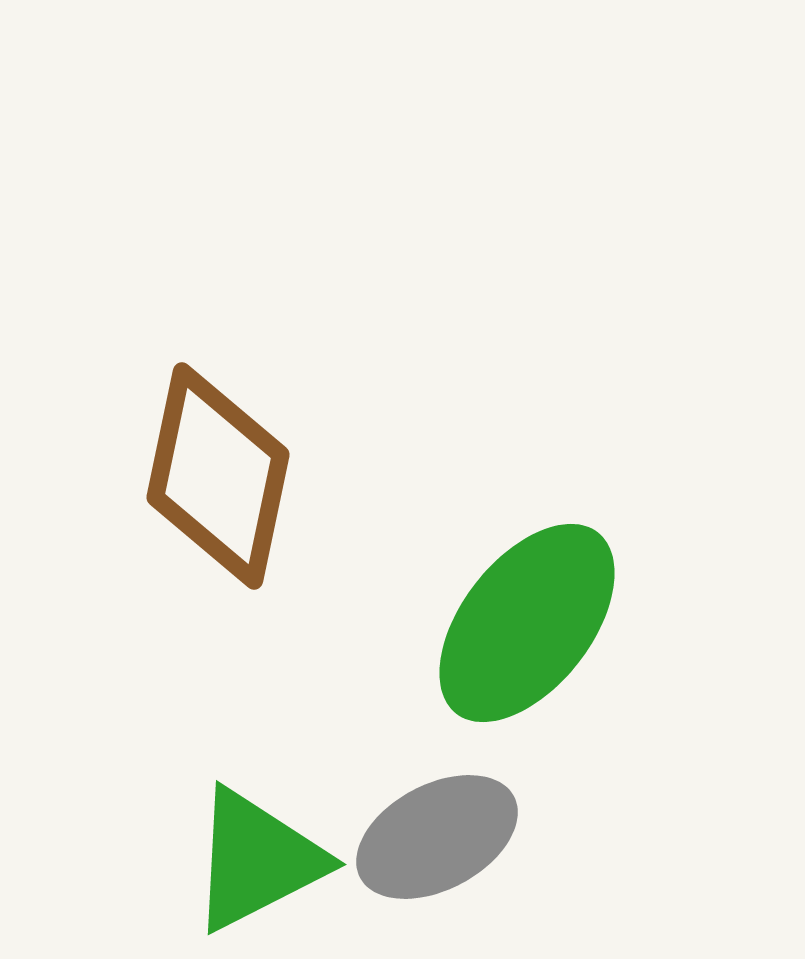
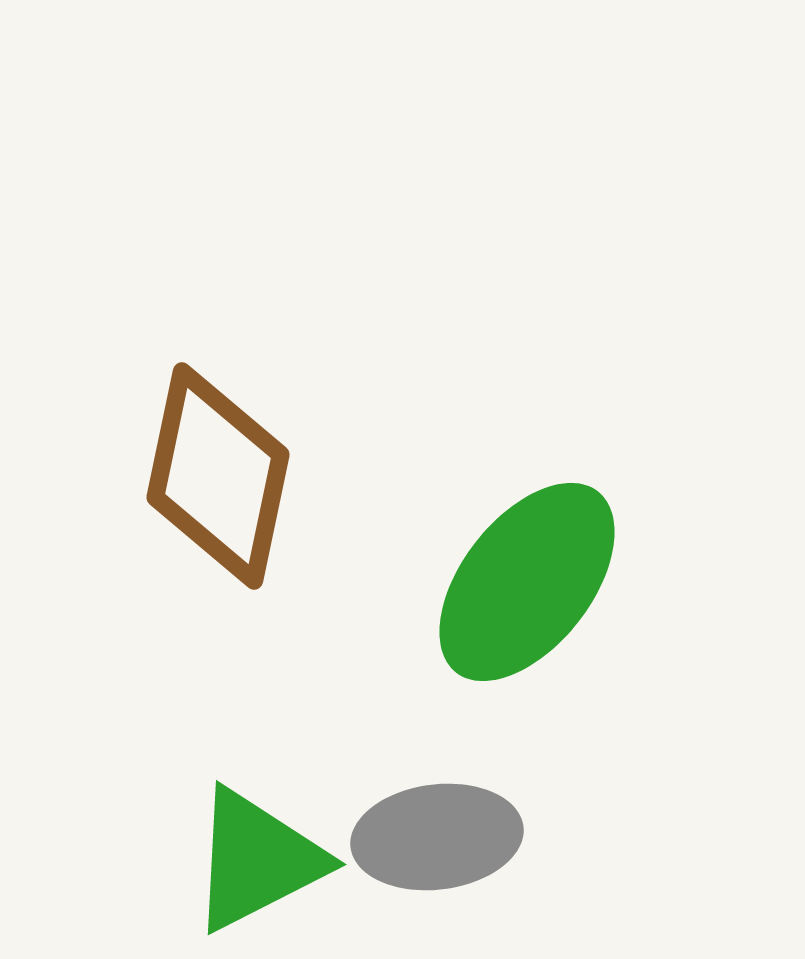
green ellipse: moved 41 px up
gray ellipse: rotated 21 degrees clockwise
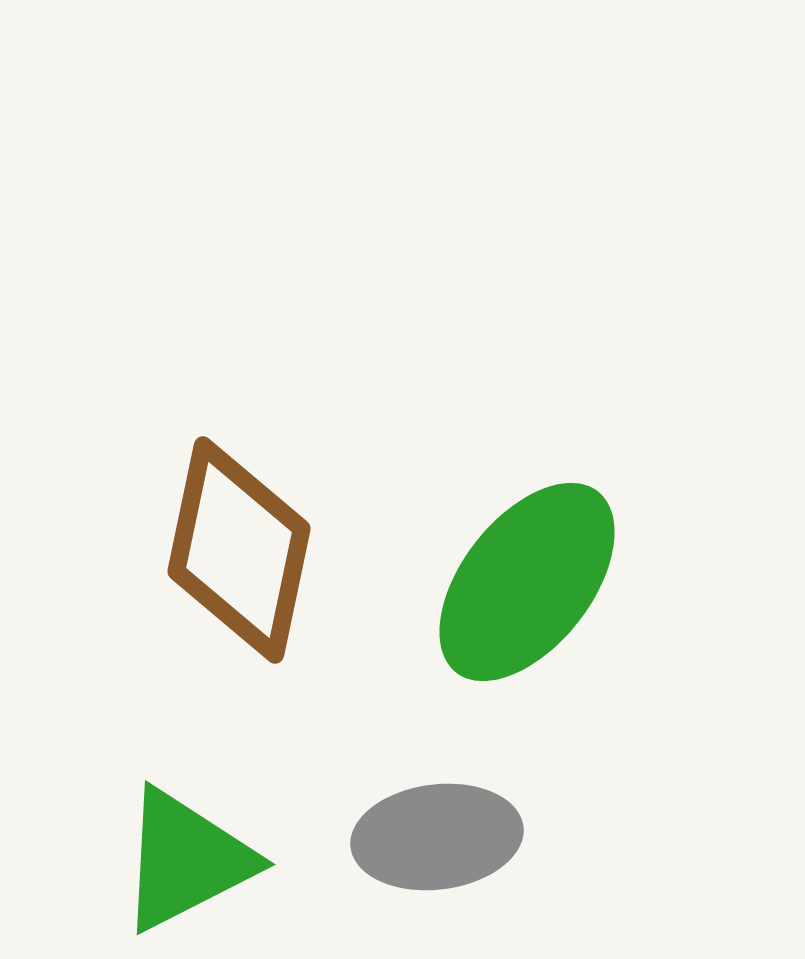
brown diamond: moved 21 px right, 74 px down
green triangle: moved 71 px left
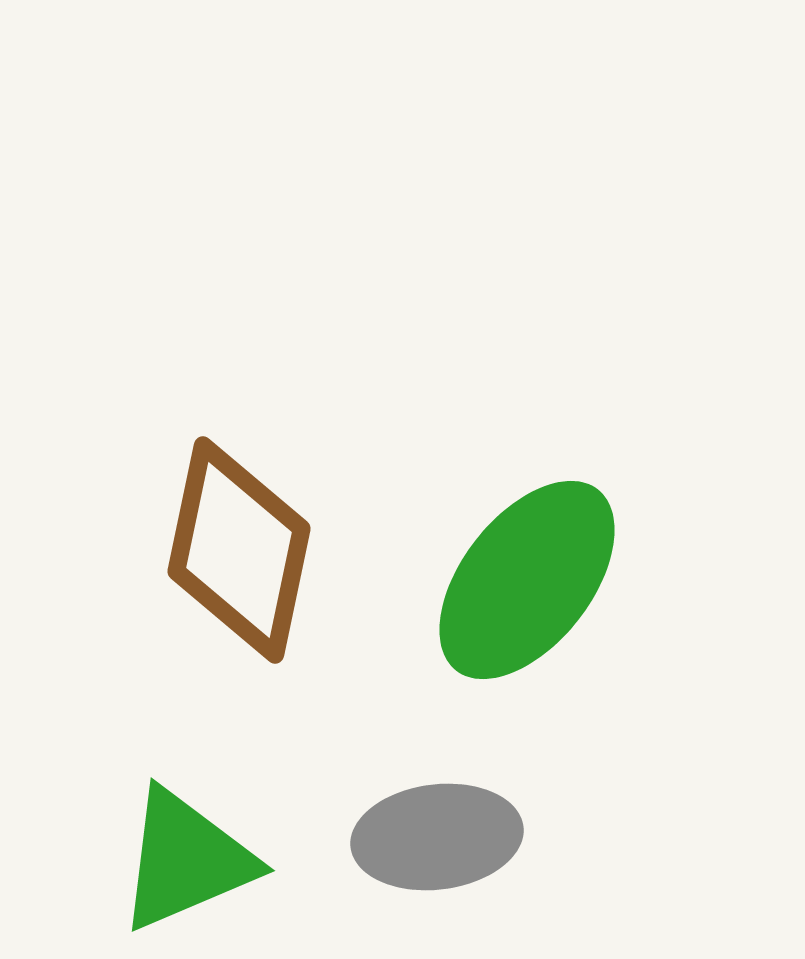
green ellipse: moved 2 px up
green triangle: rotated 4 degrees clockwise
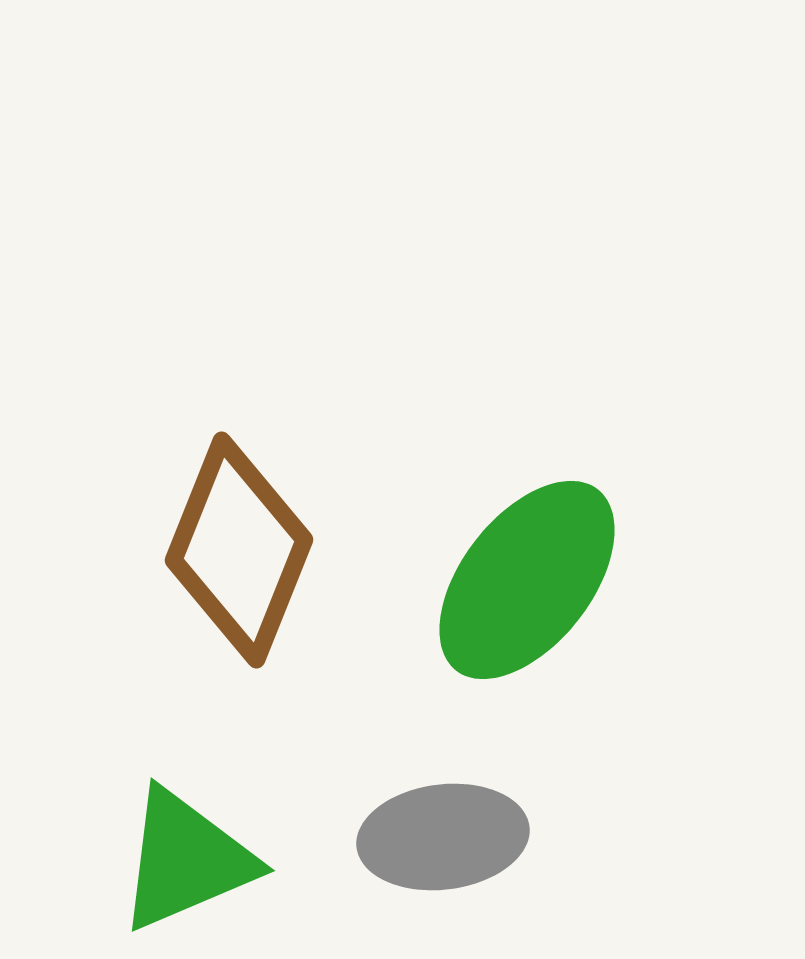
brown diamond: rotated 10 degrees clockwise
gray ellipse: moved 6 px right
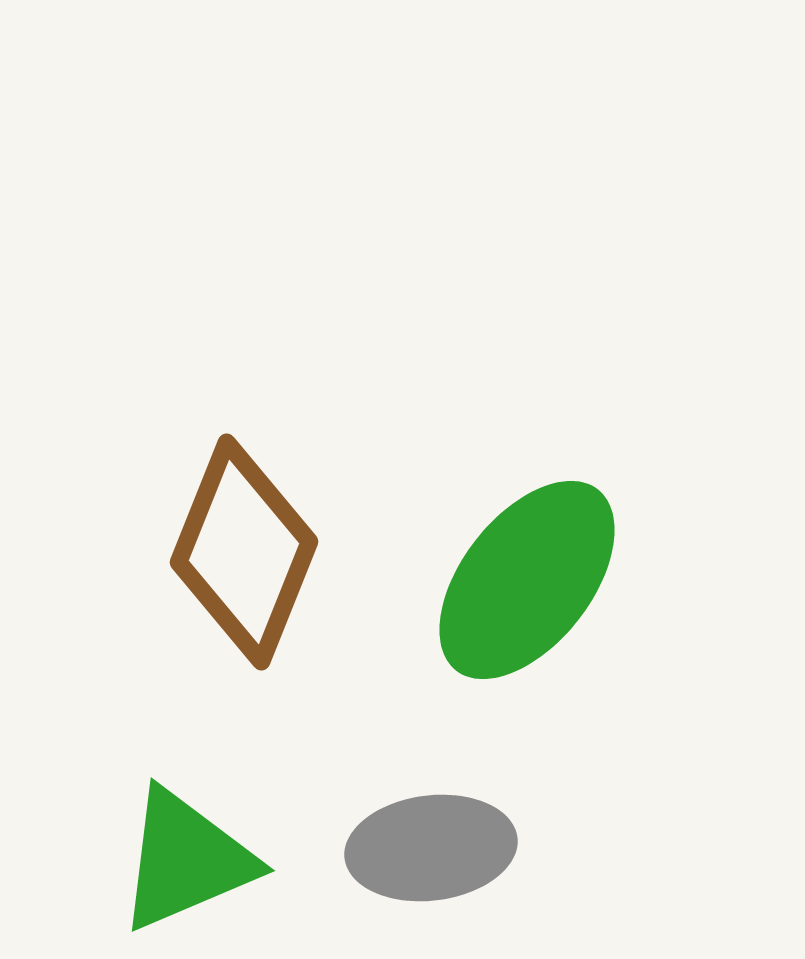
brown diamond: moved 5 px right, 2 px down
gray ellipse: moved 12 px left, 11 px down
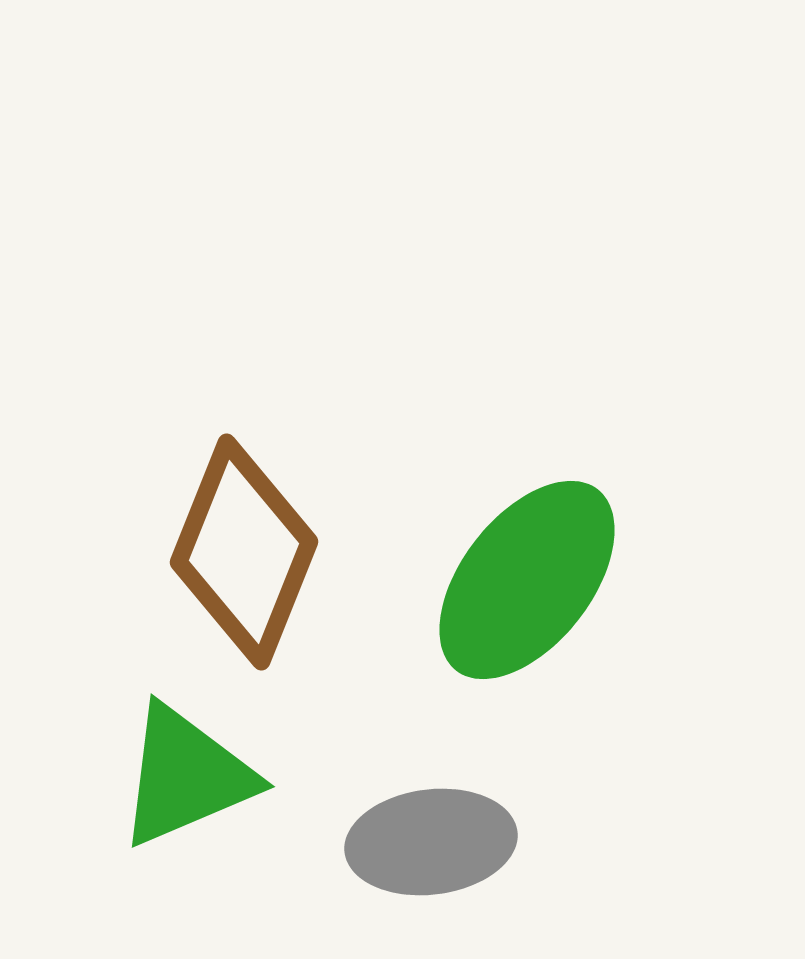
gray ellipse: moved 6 px up
green triangle: moved 84 px up
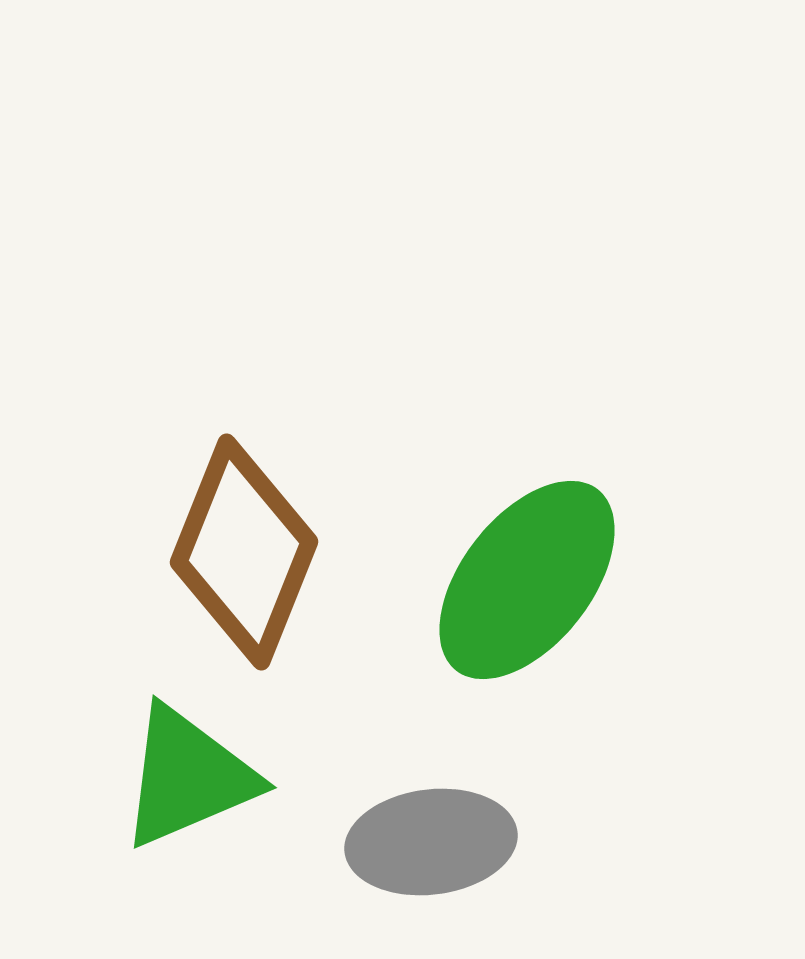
green triangle: moved 2 px right, 1 px down
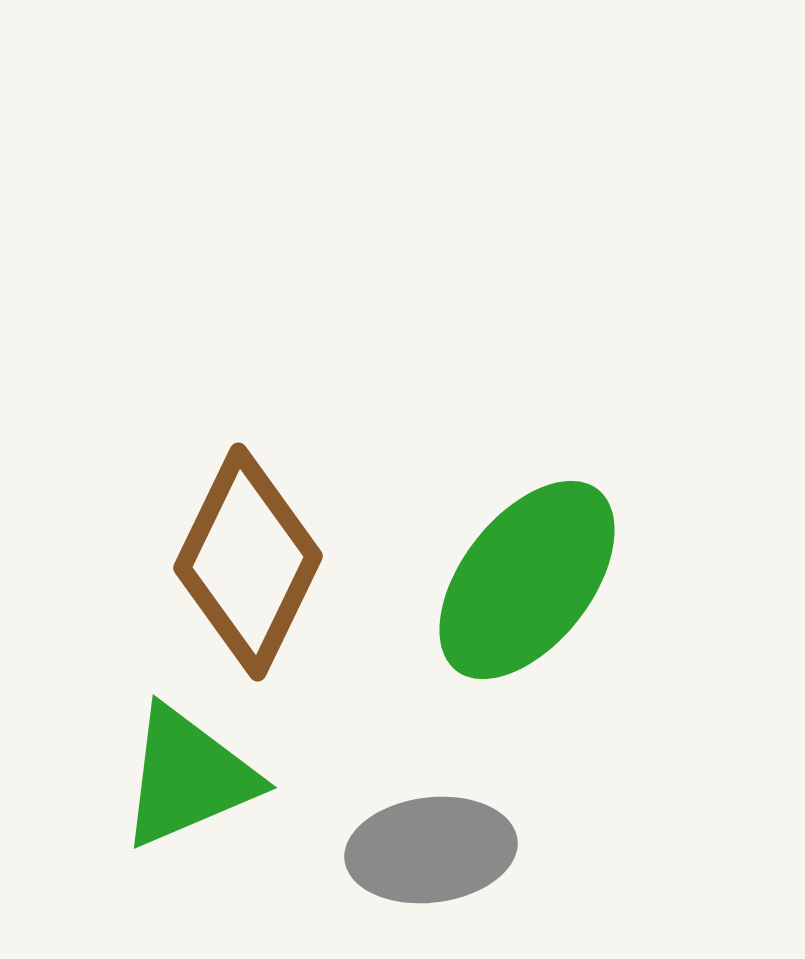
brown diamond: moved 4 px right, 10 px down; rotated 4 degrees clockwise
gray ellipse: moved 8 px down
